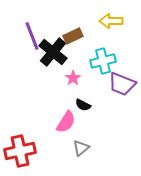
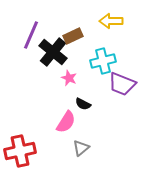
purple line: moved 1 px left, 1 px up; rotated 44 degrees clockwise
pink star: moved 4 px left; rotated 14 degrees counterclockwise
black semicircle: moved 1 px up
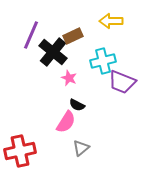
purple trapezoid: moved 2 px up
black semicircle: moved 6 px left, 1 px down
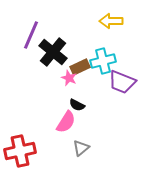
brown rectangle: moved 7 px right, 31 px down
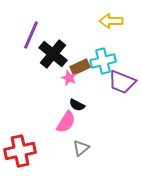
black cross: moved 2 px down
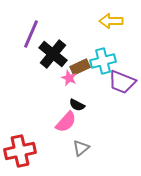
purple line: moved 1 px up
pink semicircle: rotated 10 degrees clockwise
